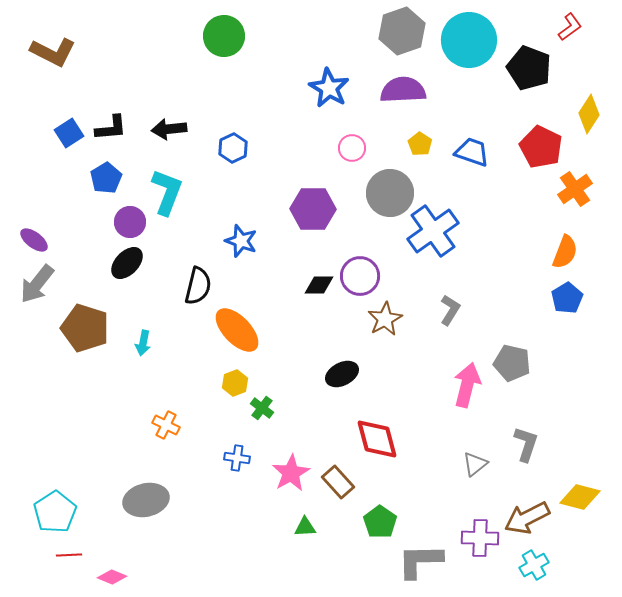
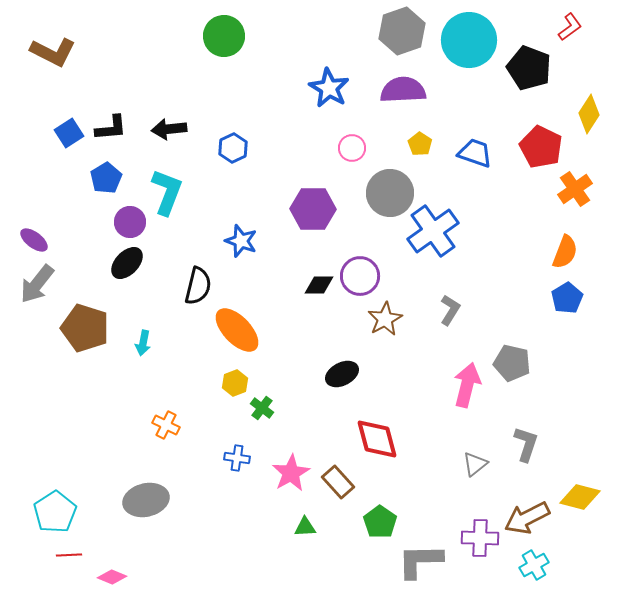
blue trapezoid at (472, 152): moved 3 px right, 1 px down
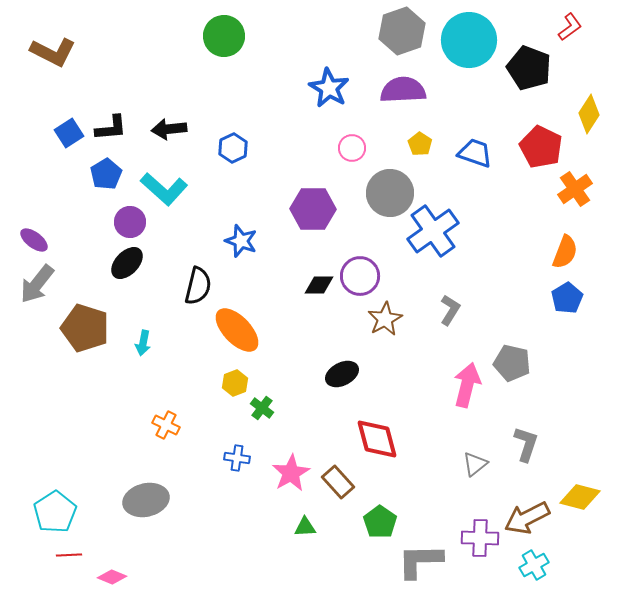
blue pentagon at (106, 178): moved 4 px up
cyan L-shape at (167, 192): moved 3 px left, 3 px up; rotated 111 degrees clockwise
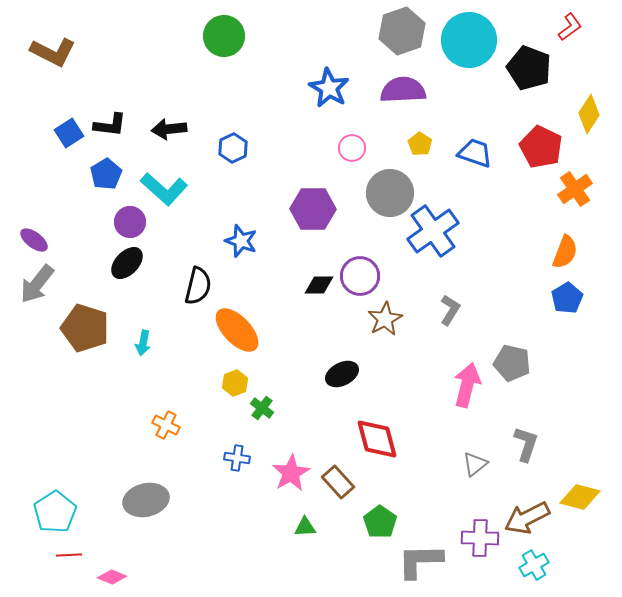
black L-shape at (111, 128): moved 1 px left, 3 px up; rotated 12 degrees clockwise
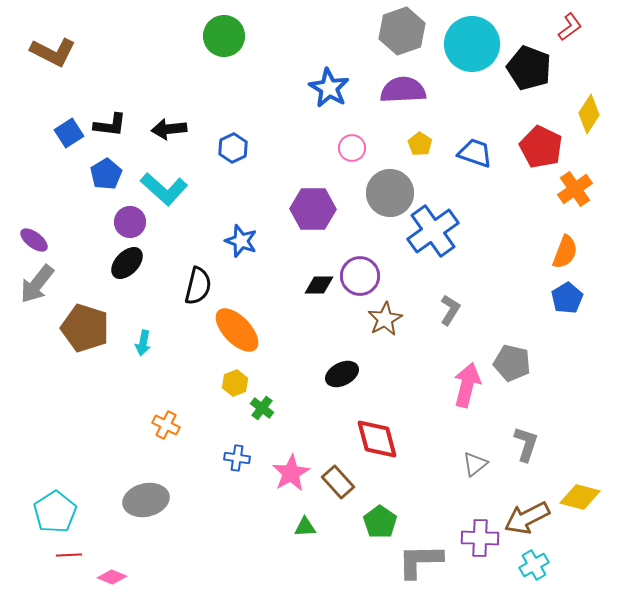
cyan circle at (469, 40): moved 3 px right, 4 px down
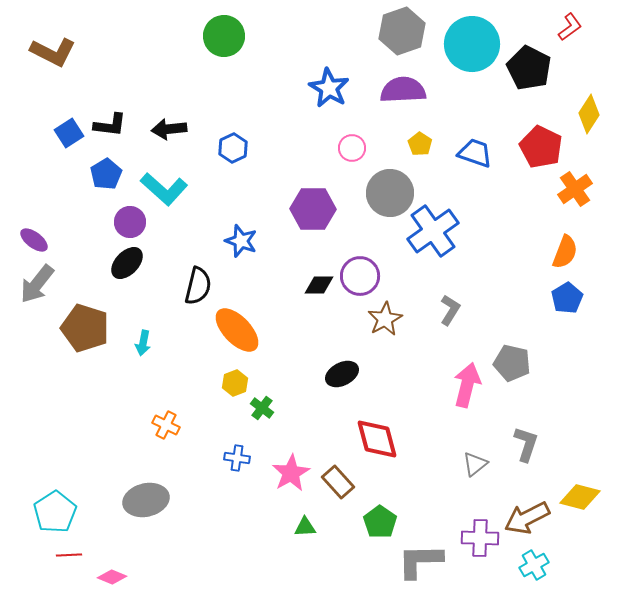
black pentagon at (529, 68): rotated 6 degrees clockwise
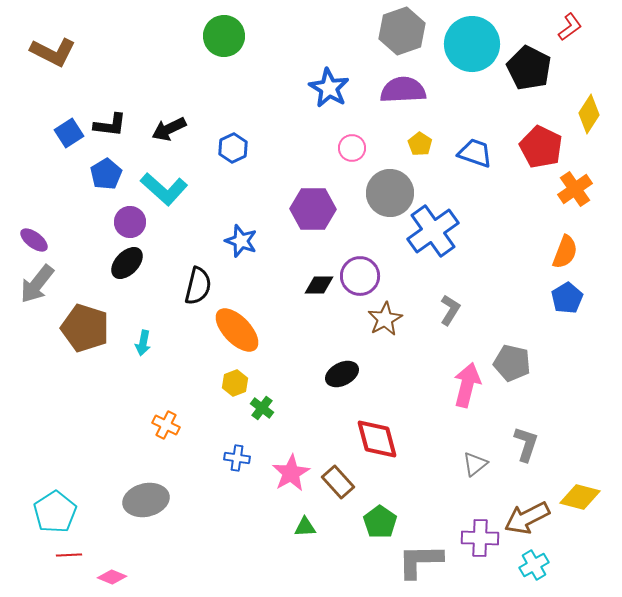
black arrow at (169, 129): rotated 20 degrees counterclockwise
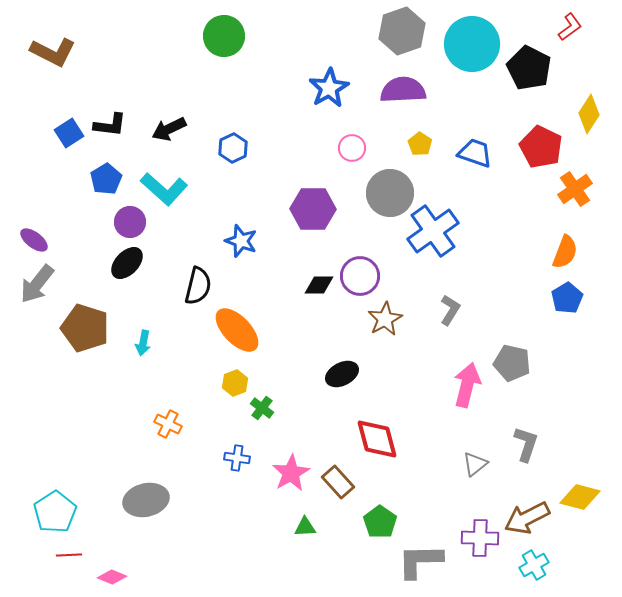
blue star at (329, 88): rotated 12 degrees clockwise
blue pentagon at (106, 174): moved 5 px down
orange cross at (166, 425): moved 2 px right, 1 px up
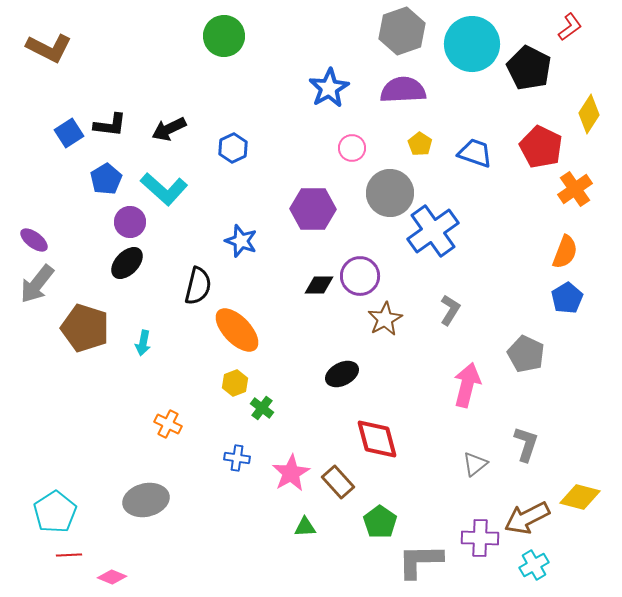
brown L-shape at (53, 52): moved 4 px left, 4 px up
gray pentagon at (512, 363): moved 14 px right, 9 px up; rotated 12 degrees clockwise
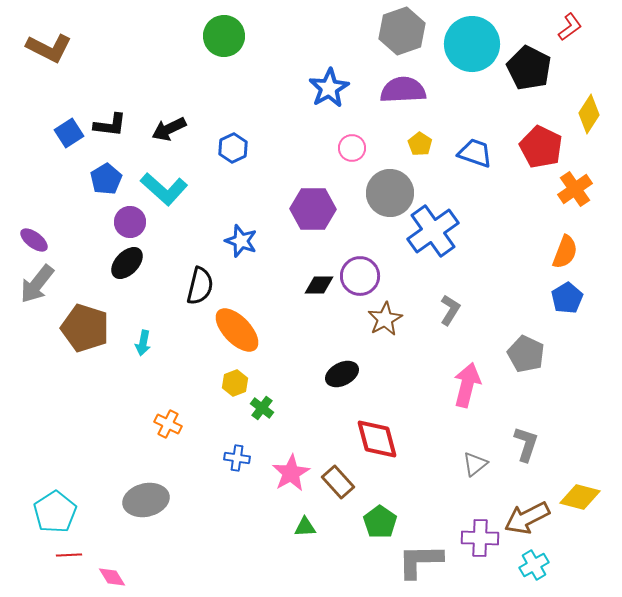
black semicircle at (198, 286): moved 2 px right
pink diamond at (112, 577): rotated 36 degrees clockwise
